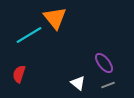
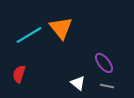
orange triangle: moved 6 px right, 10 px down
gray line: moved 1 px left, 1 px down; rotated 32 degrees clockwise
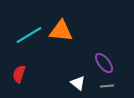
orange triangle: moved 3 px down; rotated 45 degrees counterclockwise
gray line: rotated 16 degrees counterclockwise
